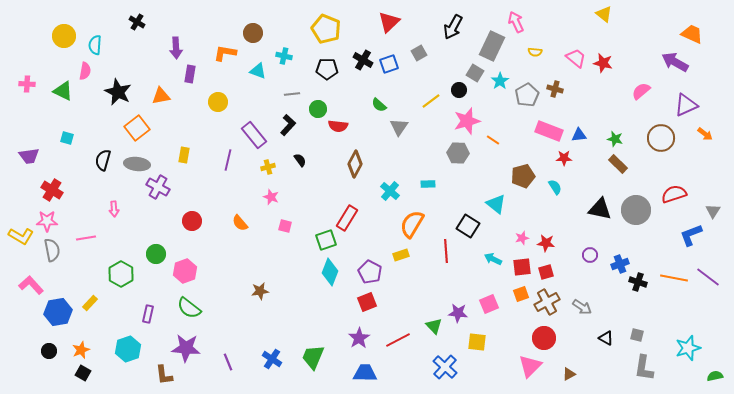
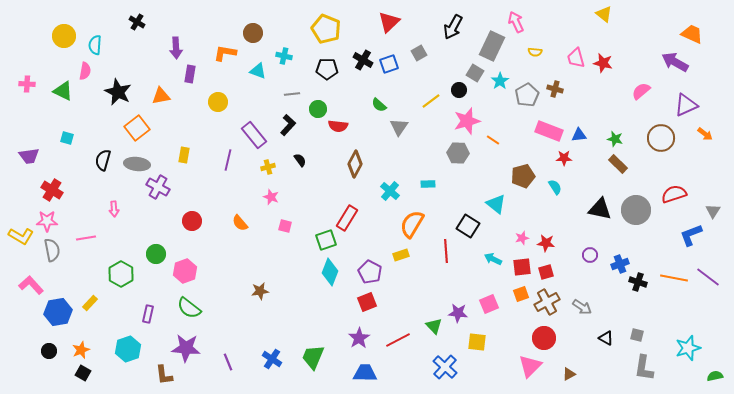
pink trapezoid at (576, 58): rotated 145 degrees counterclockwise
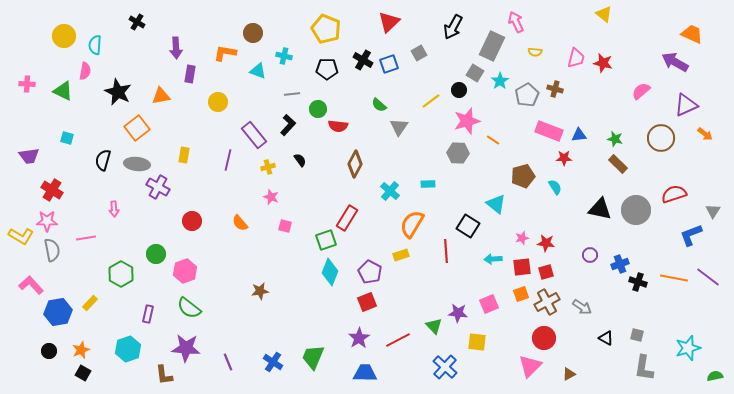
pink trapezoid at (576, 58): rotated 150 degrees counterclockwise
cyan arrow at (493, 259): rotated 30 degrees counterclockwise
blue cross at (272, 359): moved 1 px right, 3 px down
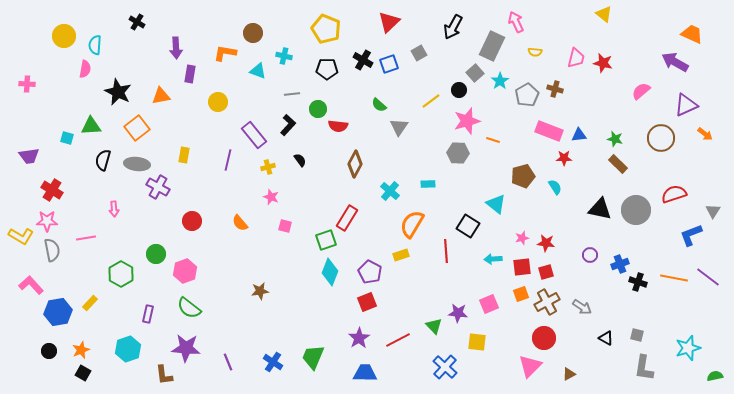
pink semicircle at (85, 71): moved 2 px up
gray square at (475, 73): rotated 18 degrees clockwise
green triangle at (63, 91): moved 28 px right, 35 px down; rotated 30 degrees counterclockwise
orange line at (493, 140): rotated 16 degrees counterclockwise
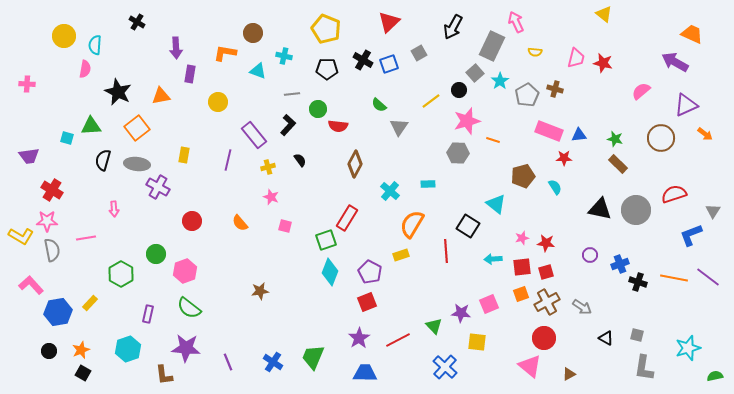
purple star at (458, 313): moved 3 px right
pink triangle at (530, 366): rotated 35 degrees counterclockwise
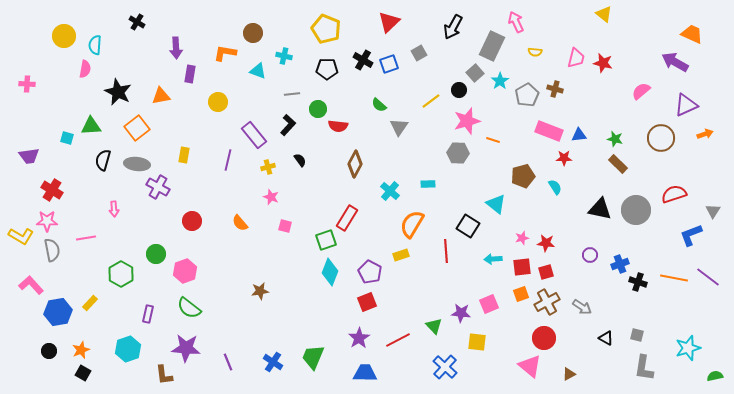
orange arrow at (705, 134): rotated 56 degrees counterclockwise
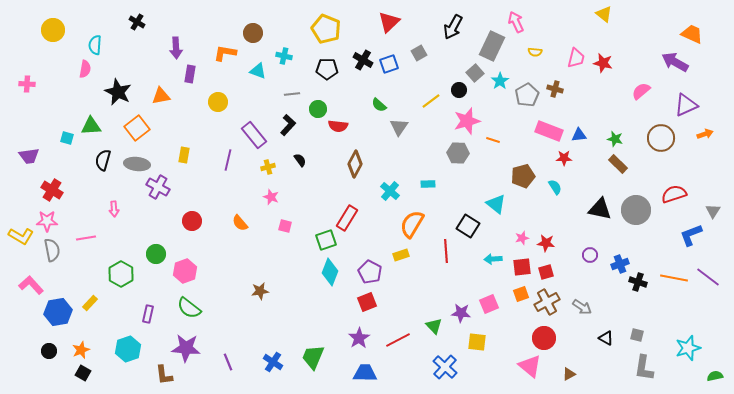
yellow circle at (64, 36): moved 11 px left, 6 px up
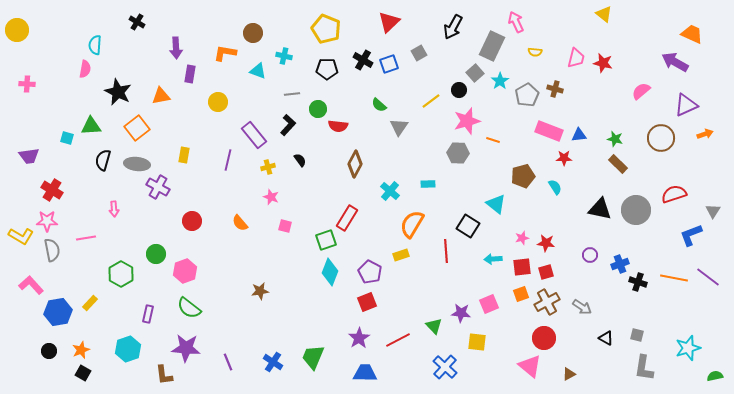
yellow circle at (53, 30): moved 36 px left
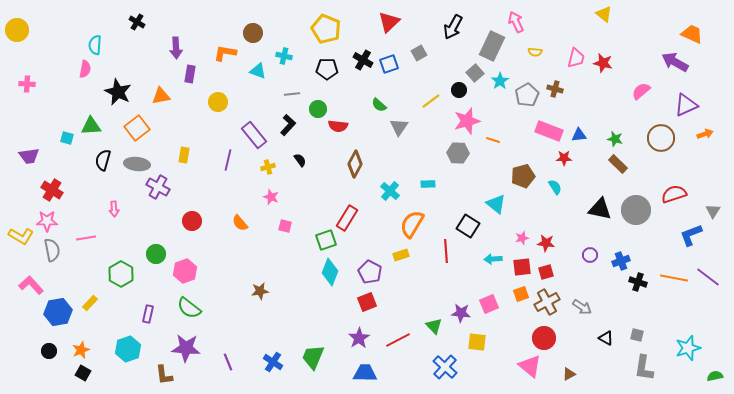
blue cross at (620, 264): moved 1 px right, 3 px up
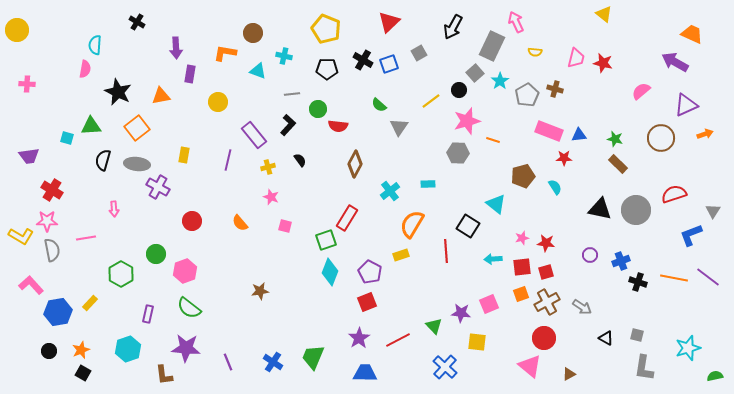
cyan cross at (390, 191): rotated 12 degrees clockwise
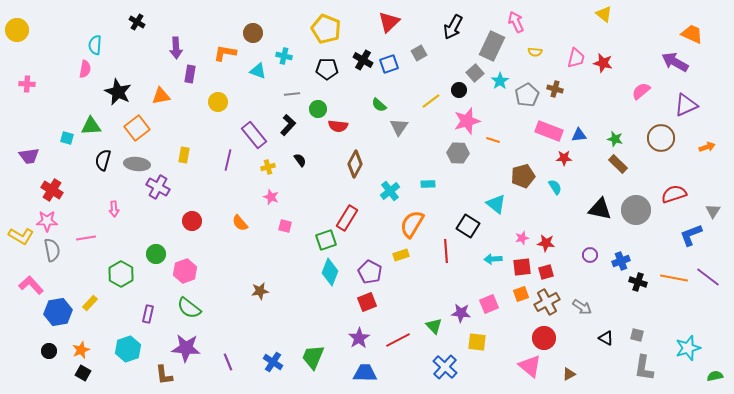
orange arrow at (705, 134): moved 2 px right, 13 px down
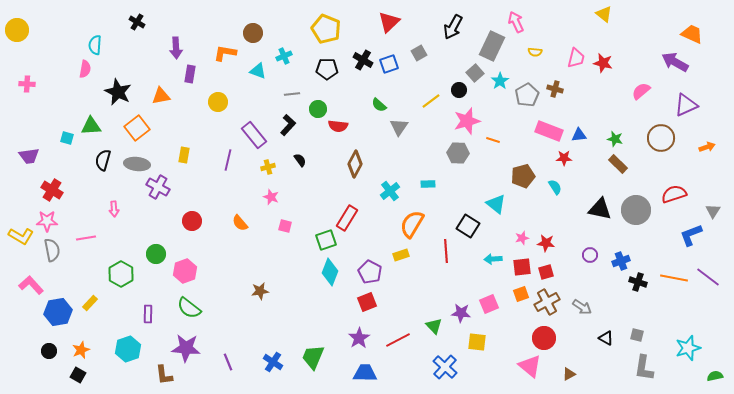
cyan cross at (284, 56): rotated 35 degrees counterclockwise
purple rectangle at (148, 314): rotated 12 degrees counterclockwise
black square at (83, 373): moved 5 px left, 2 px down
